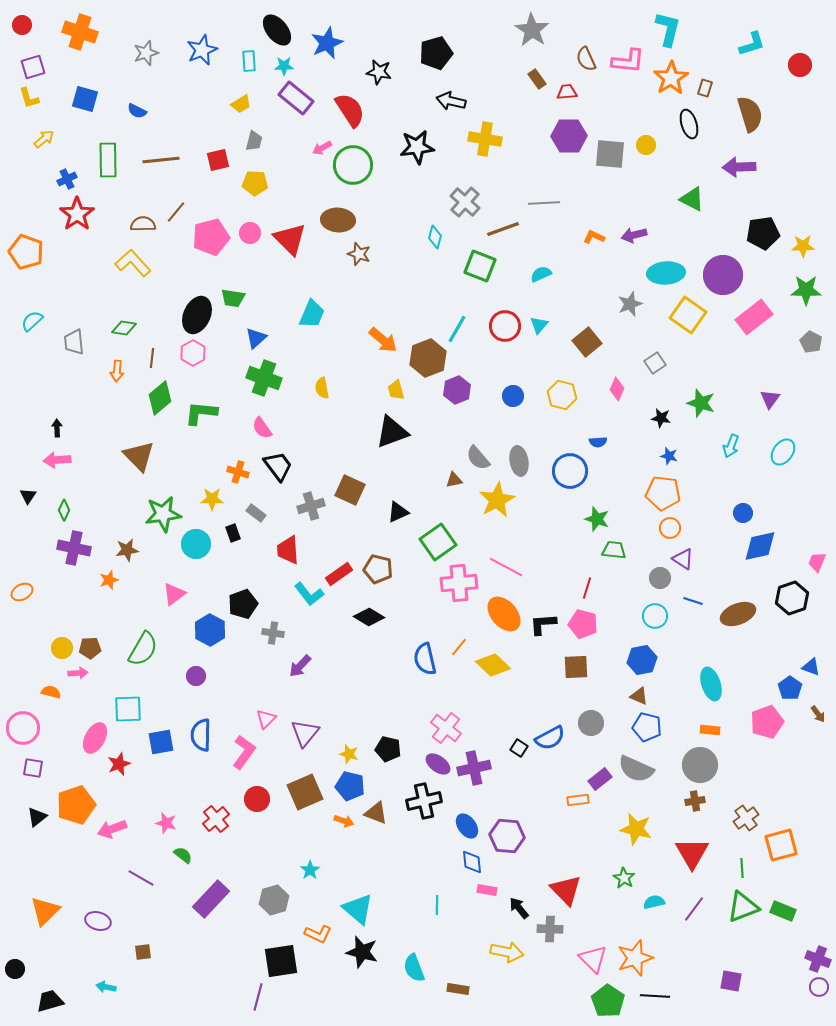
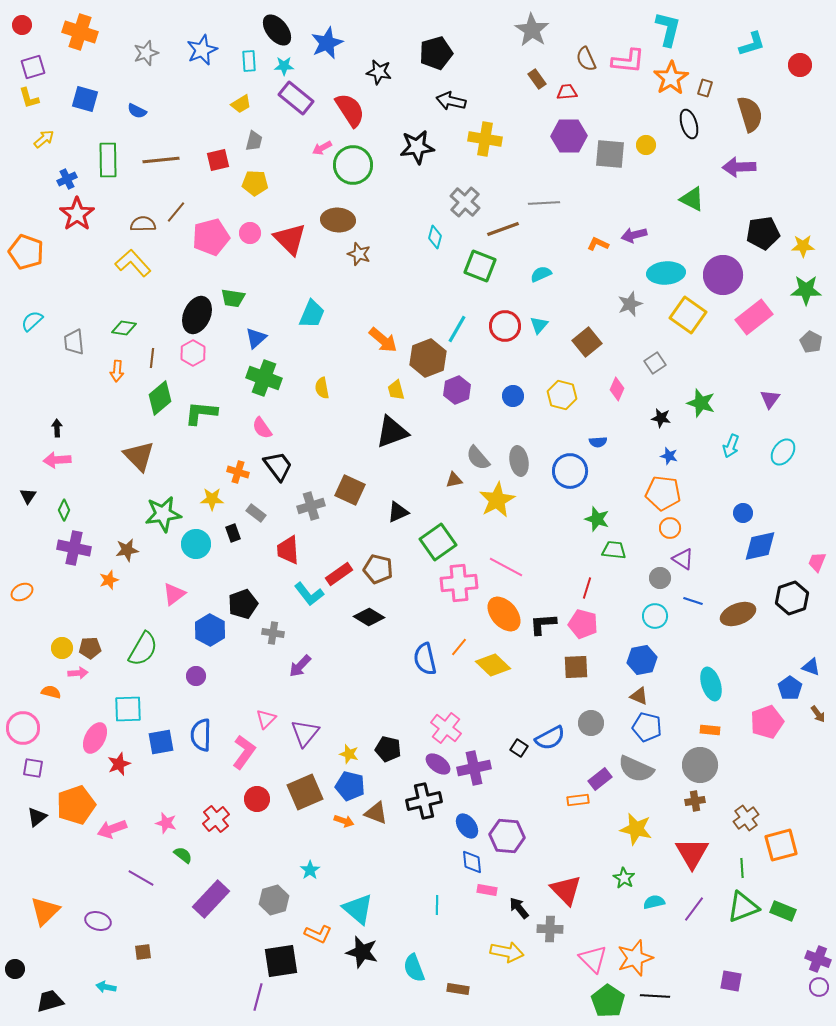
orange L-shape at (594, 237): moved 4 px right, 7 px down
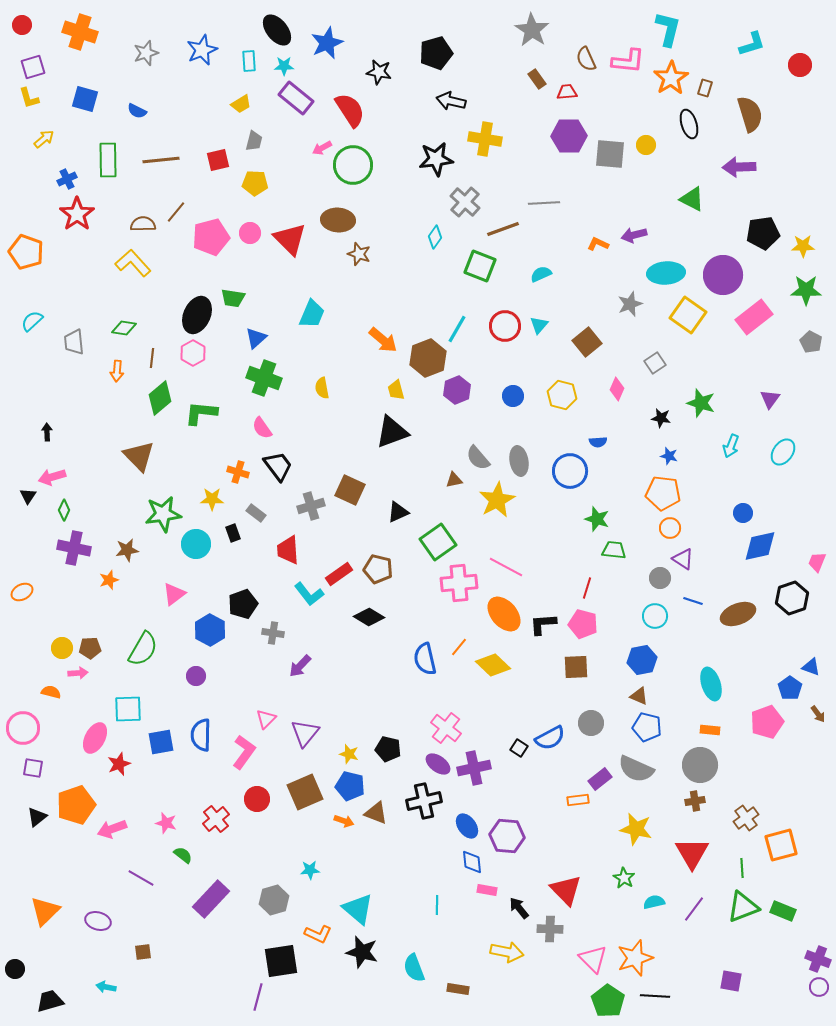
black star at (417, 147): moved 19 px right, 12 px down
cyan diamond at (435, 237): rotated 20 degrees clockwise
black arrow at (57, 428): moved 10 px left, 4 px down
pink arrow at (57, 460): moved 5 px left, 17 px down; rotated 12 degrees counterclockwise
cyan star at (310, 870): rotated 30 degrees clockwise
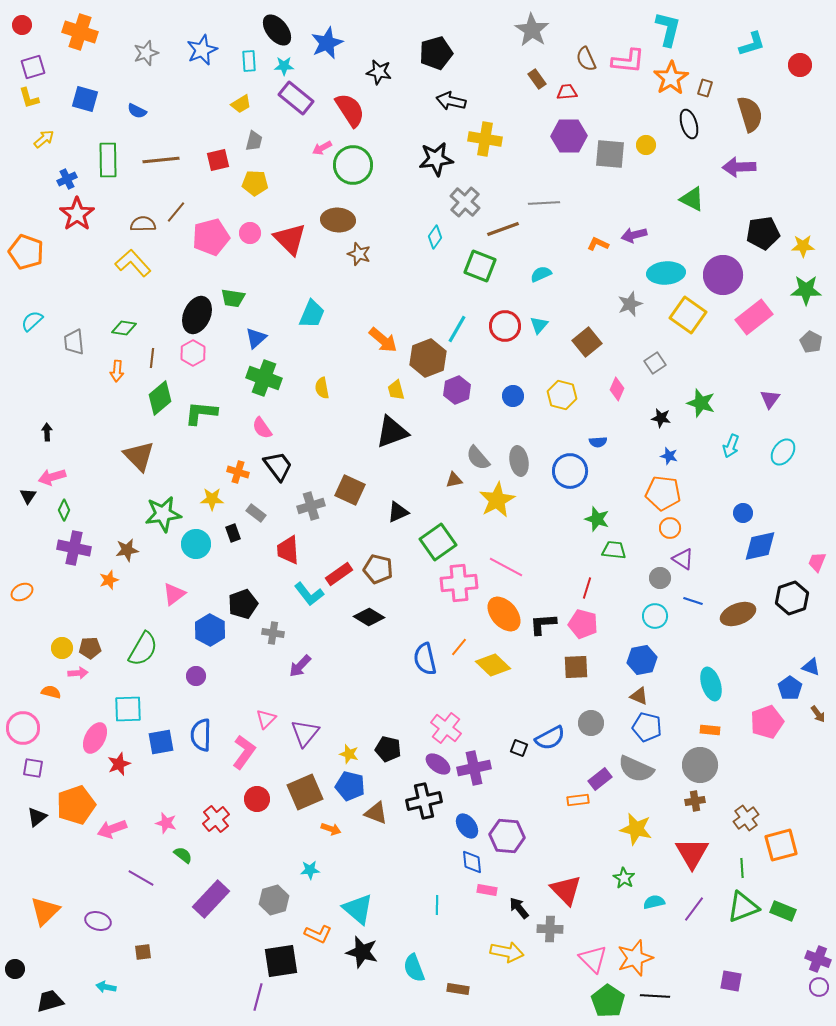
black square at (519, 748): rotated 12 degrees counterclockwise
orange arrow at (344, 821): moved 13 px left, 8 px down
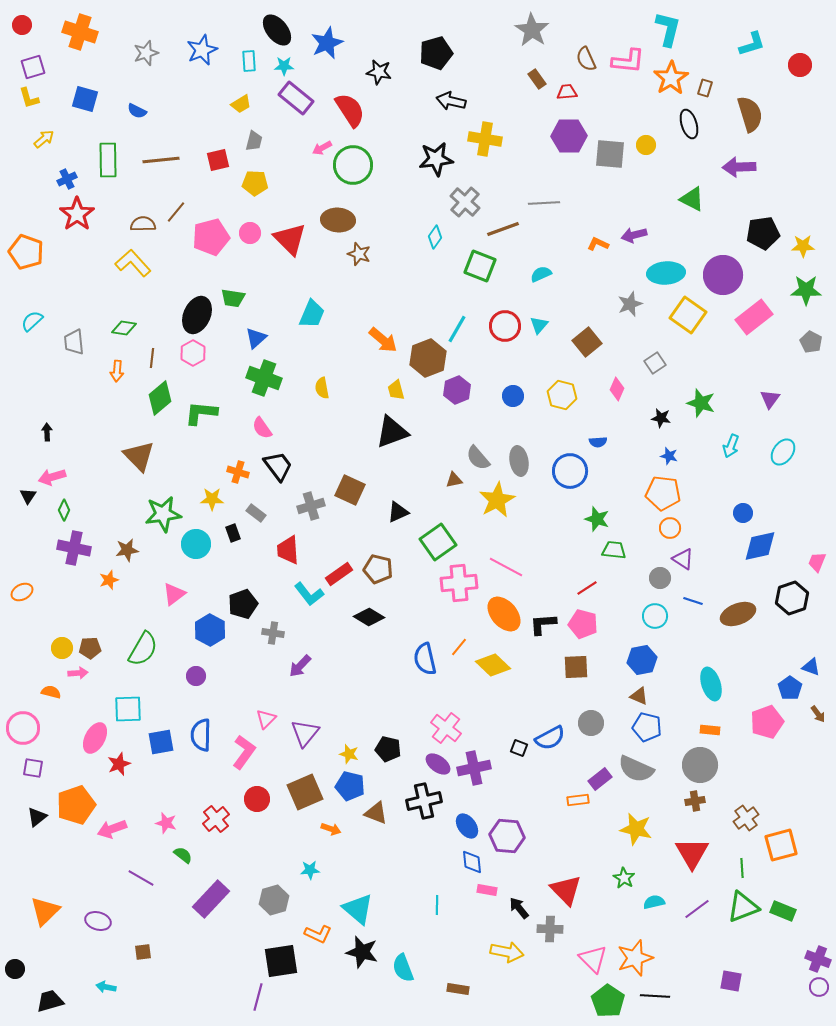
red line at (587, 588): rotated 40 degrees clockwise
purple line at (694, 909): moved 3 px right; rotated 16 degrees clockwise
cyan semicircle at (414, 968): moved 11 px left
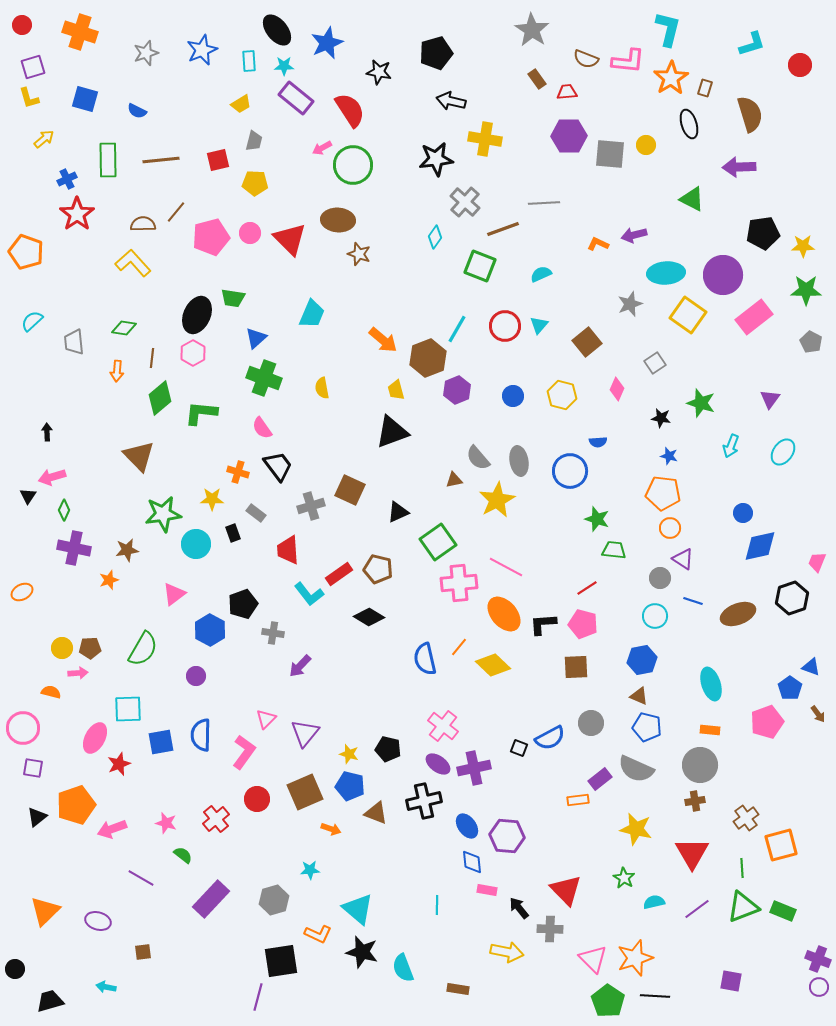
brown semicircle at (586, 59): rotated 45 degrees counterclockwise
pink cross at (446, 728): moved 3 px left, 2 px up
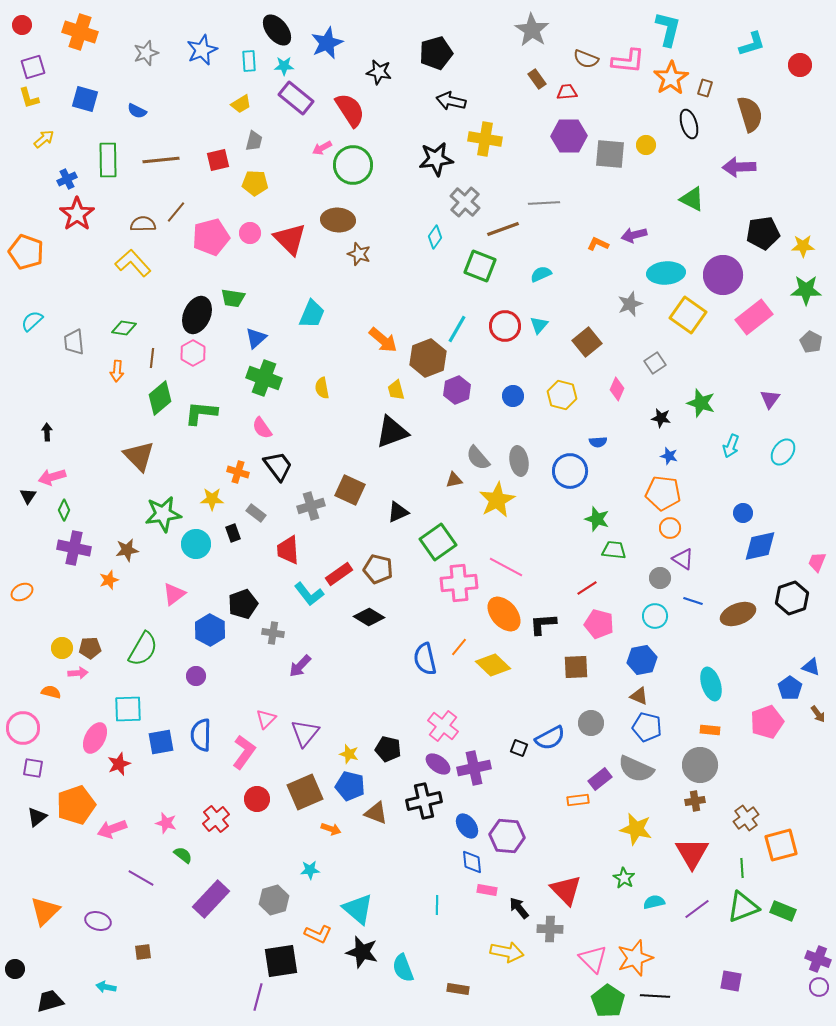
pink pentagon at (583, 624): moved 16 px right
